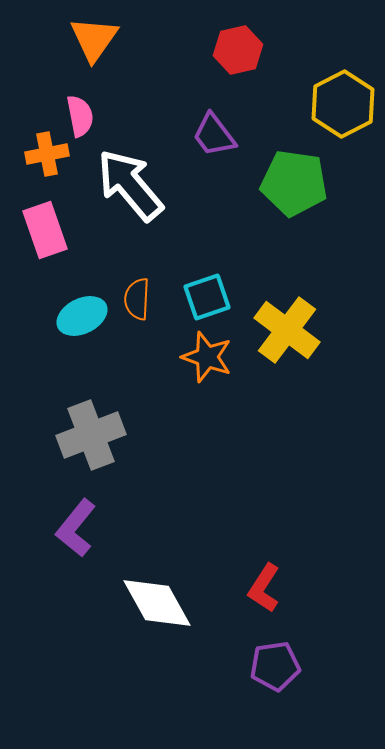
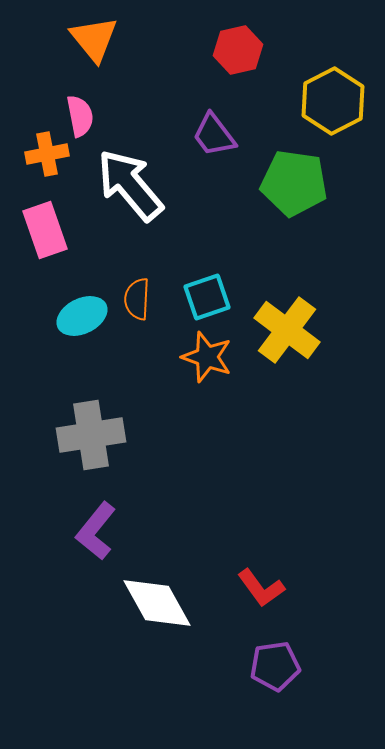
orange triangle: rotated 14 degrees counterclockwise
yellow hexagon: moved 10 px left, 3 px up
gray cross: rotated 12 degrees clockwise
purple L-shape: moved 20 px right, 3 px down
red L-shape: moved 3 px left; rotated 69 degrees counterclockwise
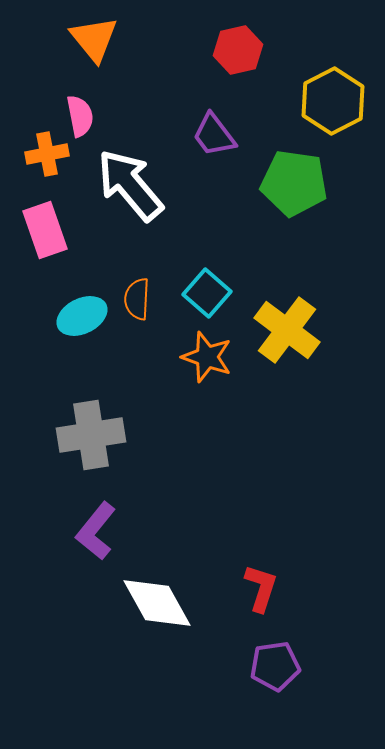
cyan square: moved 4 px up; rotated 30 degrees counterclockwise
red L-shape: rotated 126 degrees counterclockwise
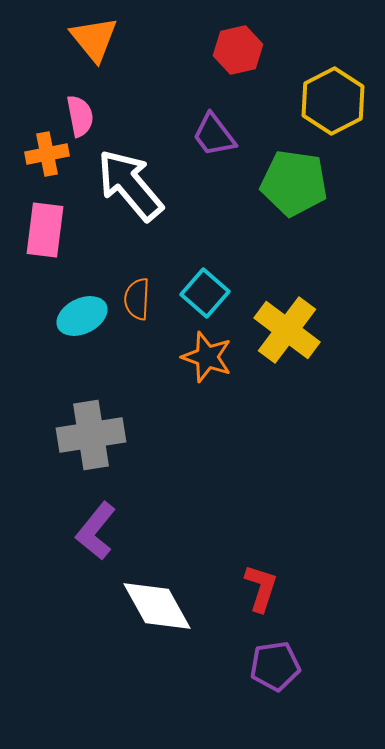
pink rectangle: rotated 26 degrees clockwise
cyan square: moved 2 px left
white diamond: moved 3 px down
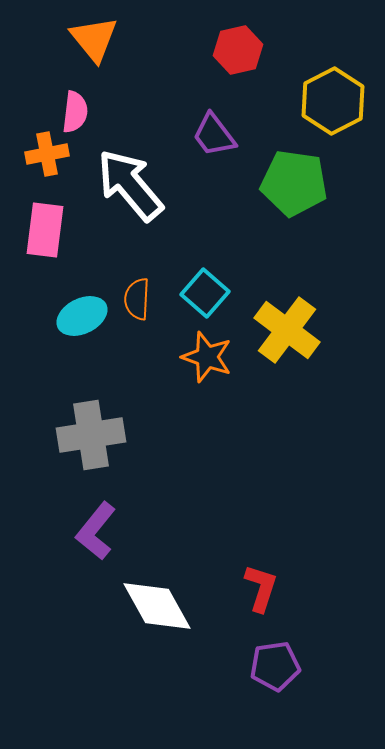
pink semicircle: moved 5 px left, 4 px up; rotated 18 degrees clockwise
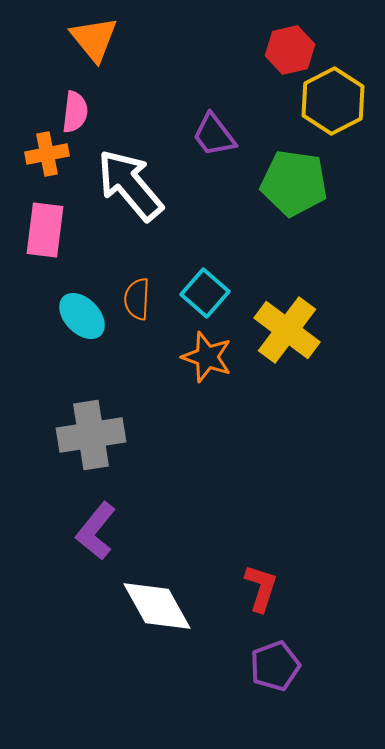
red hexagon: moved 52 px right
cyan ellipse: rotated 72 degrees clockwise
purple pentagon: rotated 12 degrees counterclockwise
